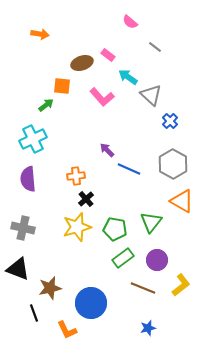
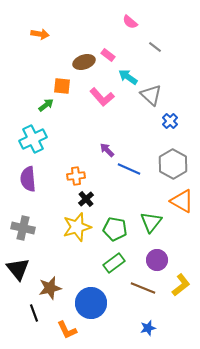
brown ellipse: moved 2 px right, 1 px up
green rectangle: moved 9 px left, 5 px down
black triangle: rotated 30 degrees clockwise
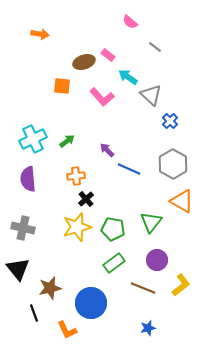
green arrow: moved 21 px right, 36 px down
green pentagon: moved 2 px left
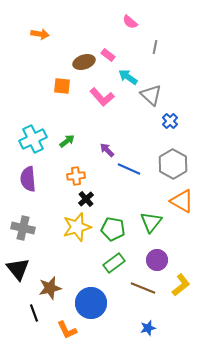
gray line: rotated 64 degrees clockwise
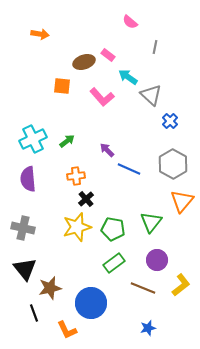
orange triangle: rotated 40 degrees clockwise
black triangle: moved 7 px right
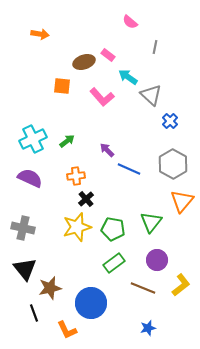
purple semicircle: moved 2 px right, 1 px up; rotated 120 degrees clockwise
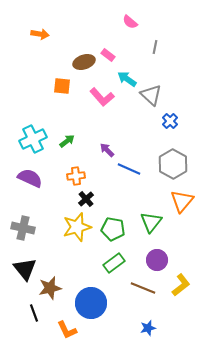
cyan arrow: moved 1 px left, 2 px down
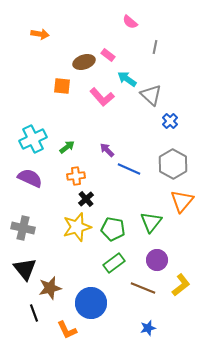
green arrow: moved 6 px down
